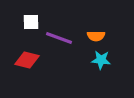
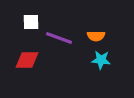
red diamond: rotated 15 degrees counterclockwise
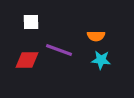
purple line: moved 12 px down
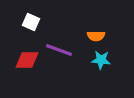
white square: rotated 24 degrees clockwise
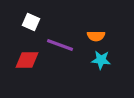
purple line: moved 1 px right, 5 px up
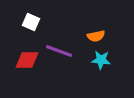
orange semicircle: rotated 12 degrees counterclockwise
purple line: moved 1 px left, 6 px down
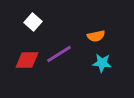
white square: moved 2 px right; rotated 18 degrees clockwise
purple line: moved 3 px down; rotated 52 degrees counterclockwise
cyan star: moved 1 px right, 3 px down
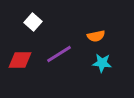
red diamond: moved 7 px left
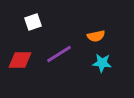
white square: rotated 30 degrees clockwise
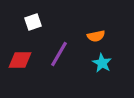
purple line: rotated 28 degrees counterclockwise
cyan star: rotated 24 degrees clockwise
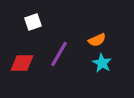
orange semicircle: moved 1 px right, 4 px down; rotated 12 degrees counterclockwise
red diamond: moved 2 px right, 3 px down
